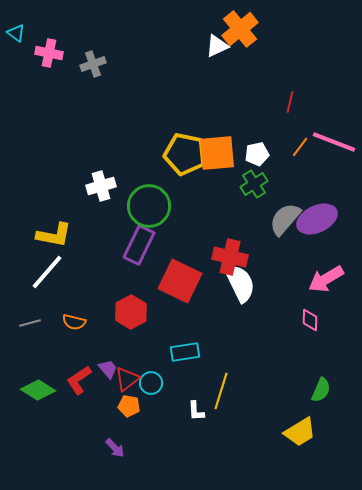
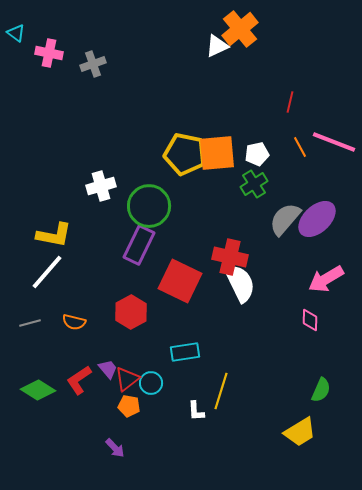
orange line: rotated 65 degrees counterclockwise
purple ellipse: rotated 18 degrees counterclockwise
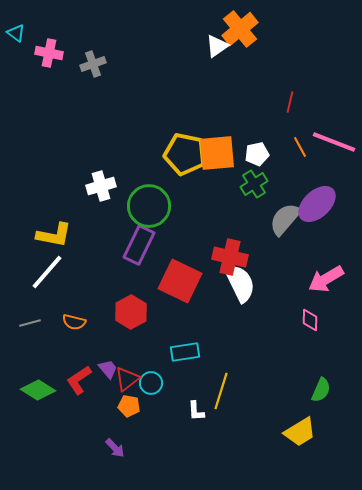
white triangle: rotated 10 degrees counterclockwise
purple ellipse: moved 15 px up
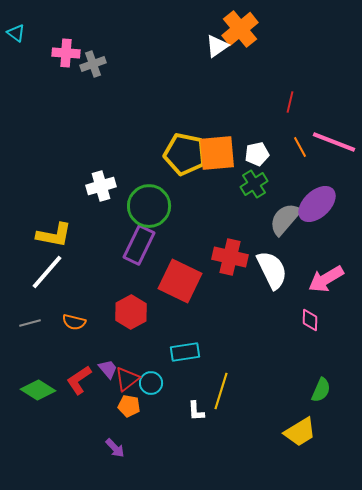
pink cross: moved 17 px right; rotated 8 degrees counterclockwise
white semicircle: moved 32 px right, 13 px up
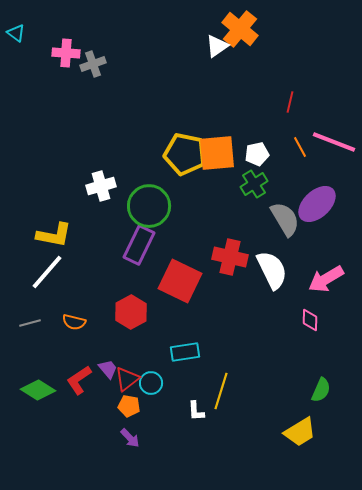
orange cross: rotated 12 degrees counterclockwise
gray semicircle: rotated 108 degrees clockwise
purple arrow: moved 15 px right, 10 px up
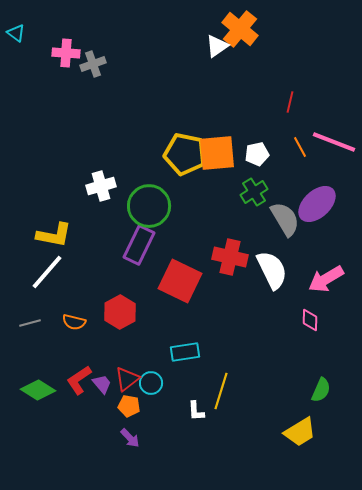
green cross: moved 8 px down
red hexagon: moved 11 px left
purple trapezoid: moved 6 px left, 15 px down
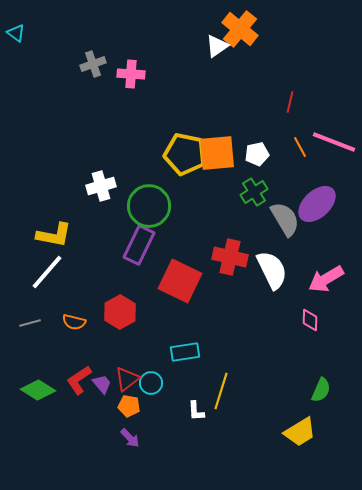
pink cross: moved 65 px right, 21 px down
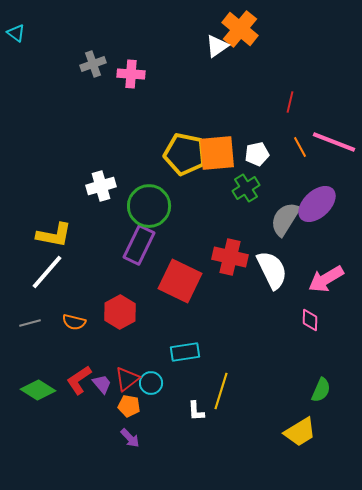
green cross: moved 8 px left, 4 px up
gray semicircle: rotated 117 degrees counterclockwise
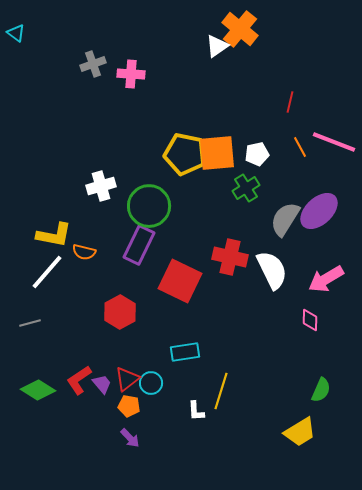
purple ellipse: moved 2 px right, 7 px down
orange semicircle: moved 10 px right, 70 px up
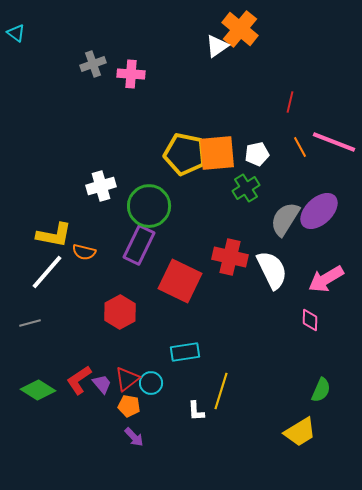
purple arrow: moved 4 px right, 1 px up
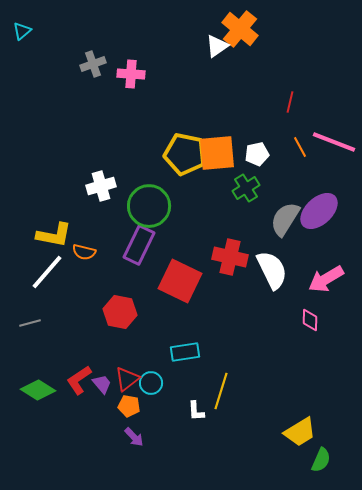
cyan triangle: moved 6 px right, 2 px up; rotated 42 degrees clockwise
red hexagon: rotated 20 degrees counterclockwise
green semicircle: moved 70 px down
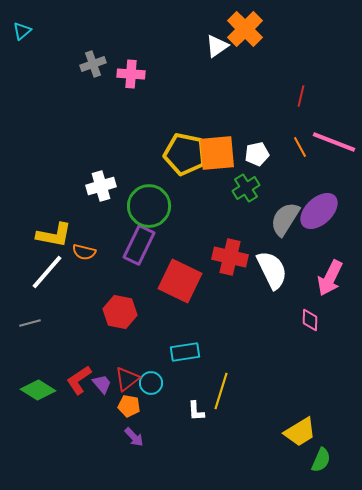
orange cross: moved 5 px right; rotated 6 degrees clockwise
red line: moved 11 px right, 6 px up
pink arrow: moved 4 px right, 1 px up; rotated 33 degrees counterclockwise
